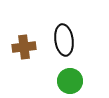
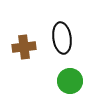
black ellipse: moved 2 px left, 2 px up
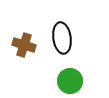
brown cross: moved 2 px up; rotated 25 degrees clockwise
